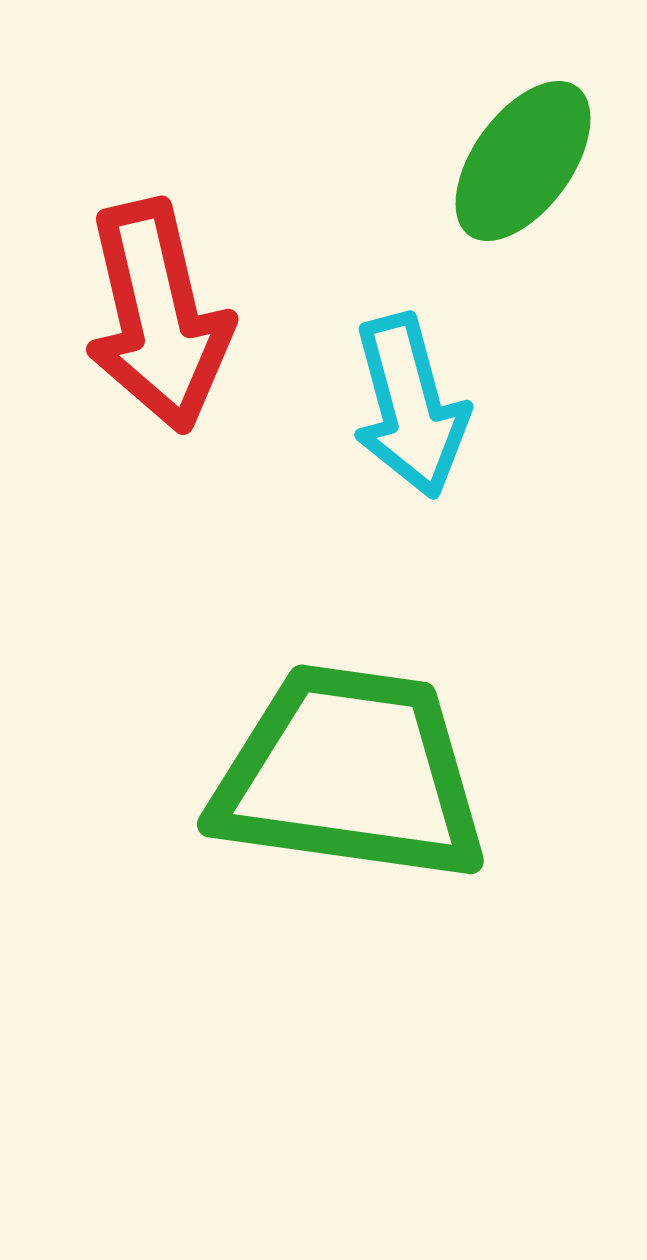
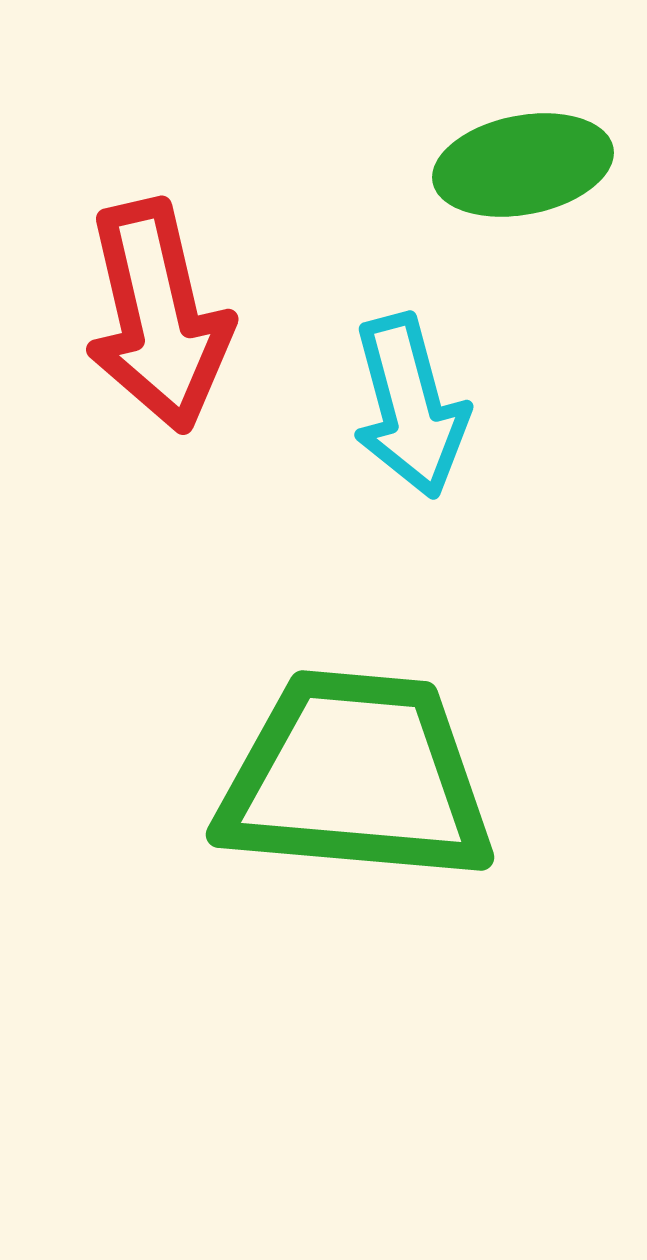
green ellipse: moved 4 px down; rotated 43 degrees clockwise
green trapezoid: moved 6 px right, 3 px down; rotated 3 degrees counterclockwise
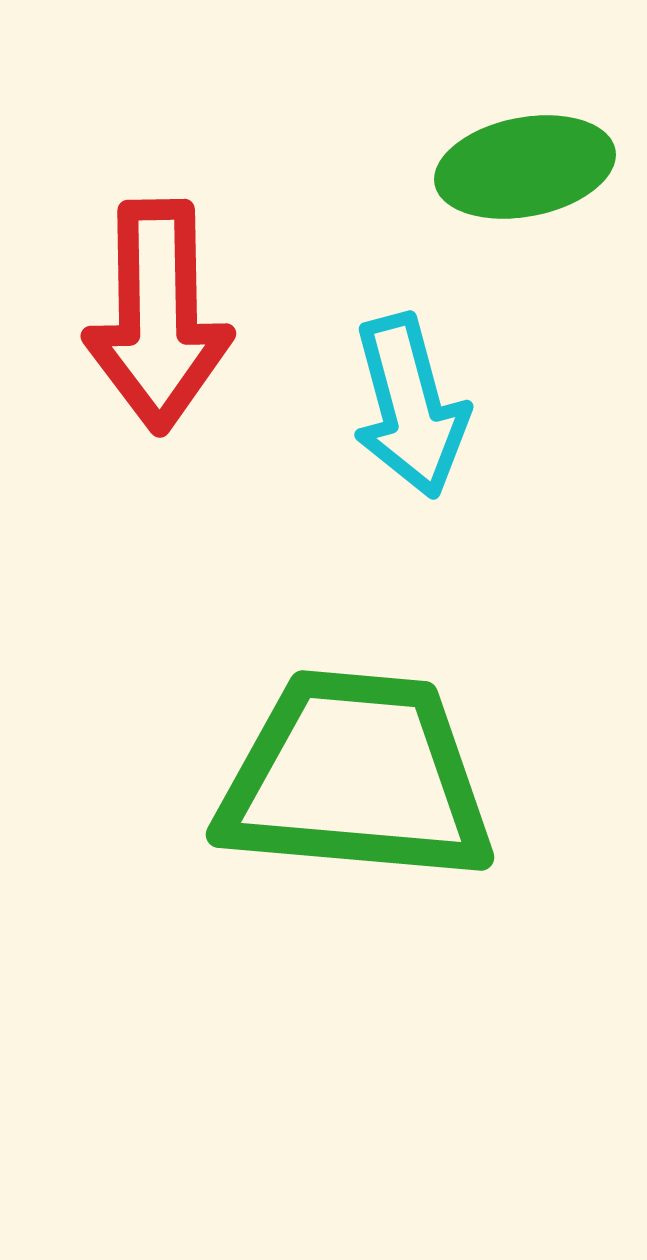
green ellipse: moved 2 px right, 2 px down
red arrow: rotated 12 degrees clockwise
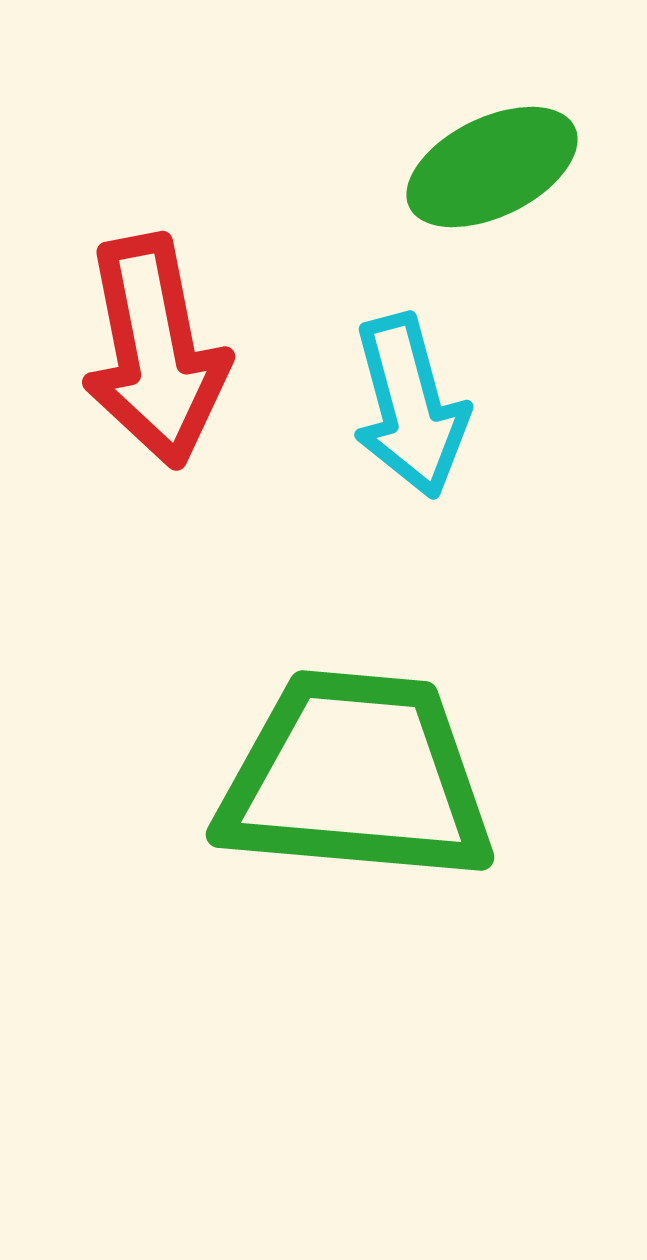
green ellipse: moved 33 px left; rotated 15 degrees counterclockwise
red arrow: moved 3 px left, 35 px down; rotated 10 degrees counterclockwise
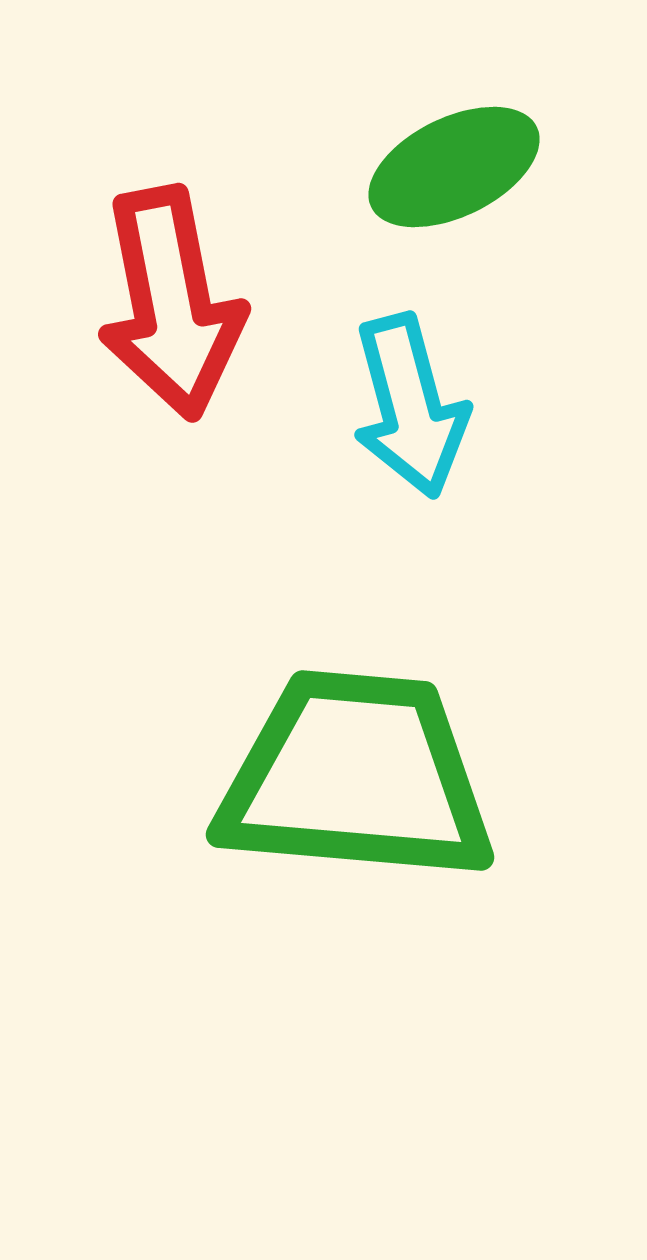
green ellipse: moved 38 px left
red arrow: moved 16 px right, 48 px up
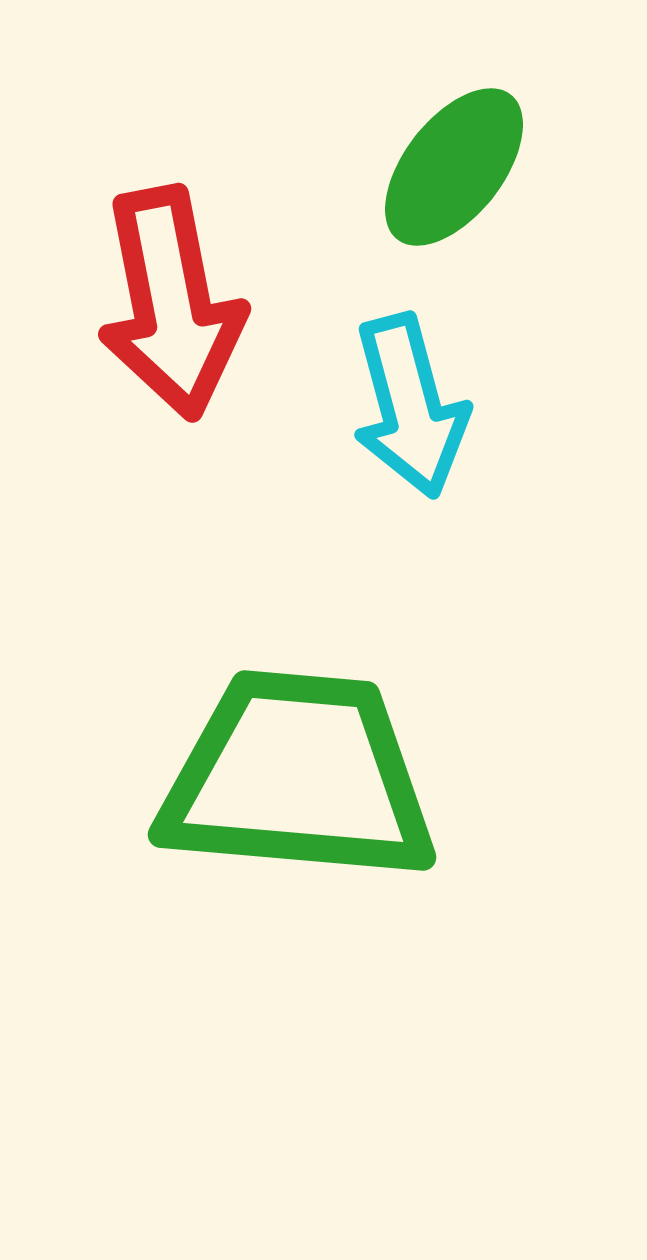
green ellipse: rotated 26 degrees counterclockwise
green trapezoid: moved 58 px left
